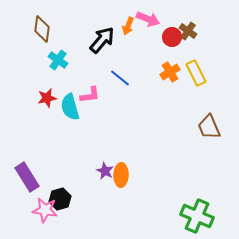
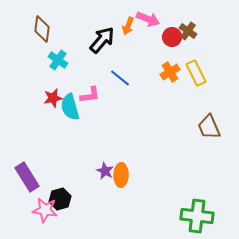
red star: moved 6 px right
green cross: rotated 16 degrees counterclockwise
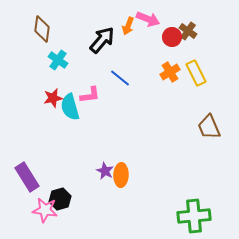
green cross: moved 3 px left; rotated 12 degrees counterclockwise
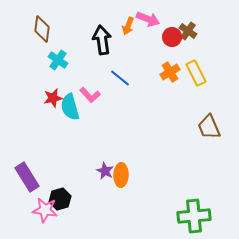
black arrow: rotated 48 degrees counterclockwise
pink L-shape: rotated 55 degrees clockwise
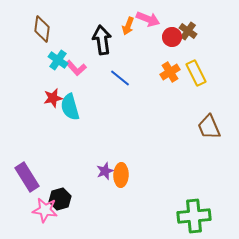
pink L-shape: moved 14 px left, 27 px up
purple star: rotated 24 degrees clockwise
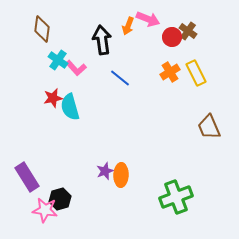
green cross: moved 18 px left, 19 px up; rotated 16 degrees counterclockwise
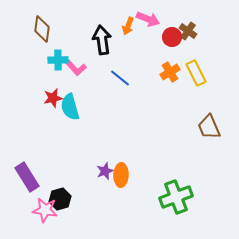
cyan cross: rotated 36 degrees counterclockwise
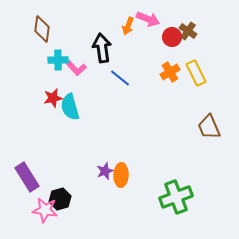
black arrow: moved 8 px down
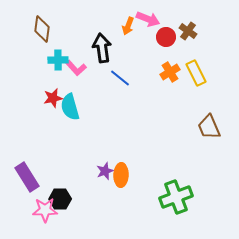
red circle: moved 6 px left
black hexagon: rotated 15 degrees clockwise
pink star: rotated 10 degrees counterclockwise
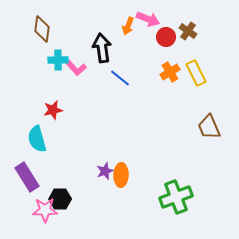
red star: moved 12 px down
cyan semicircle: moved 33 px left, 32 px down
